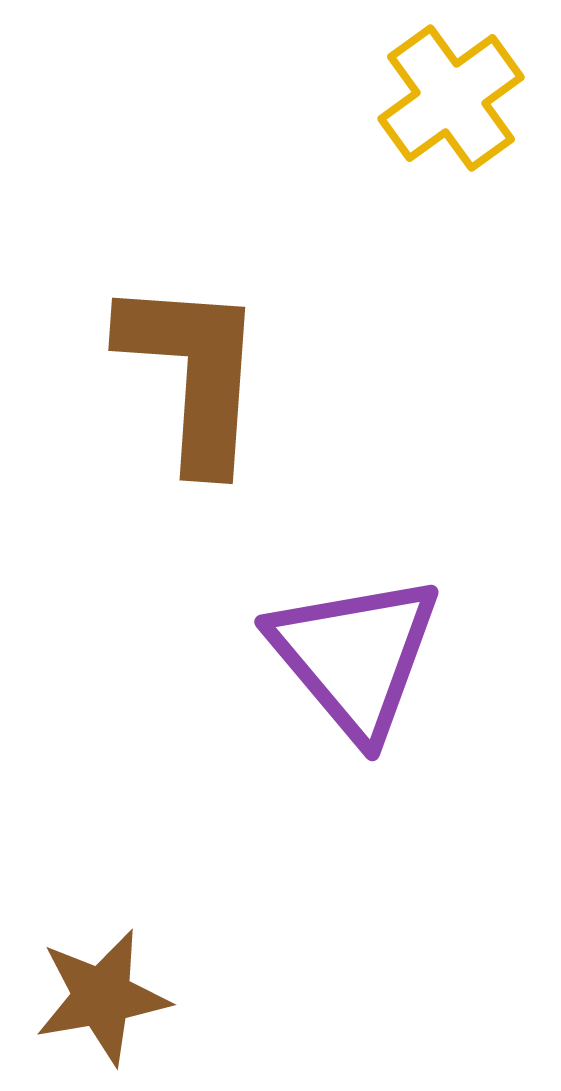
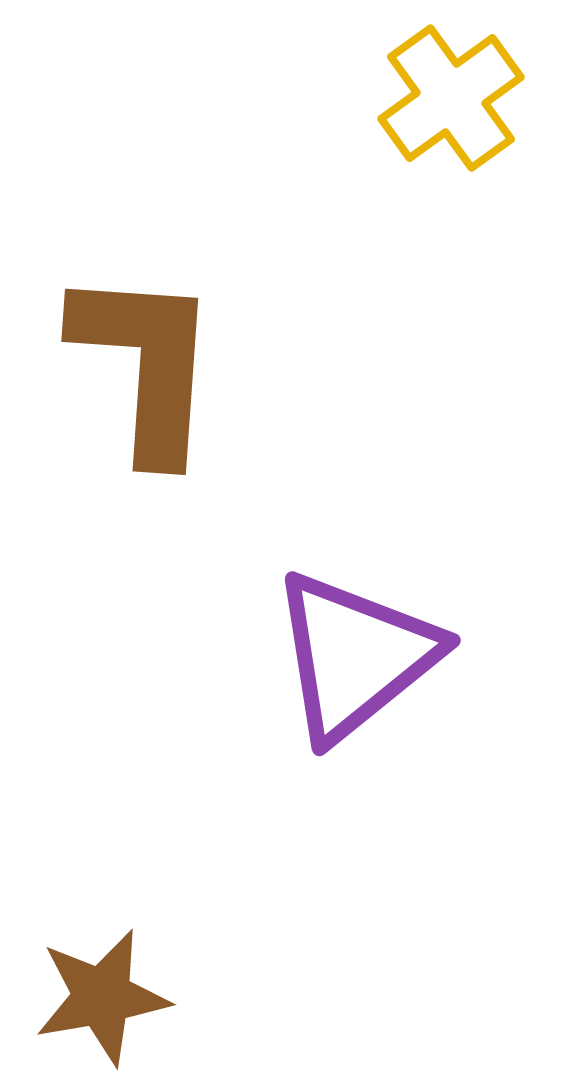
brown L-shape: moved 47 px left, 9 px up
purple triangle: rotated 31 degrees clockwise
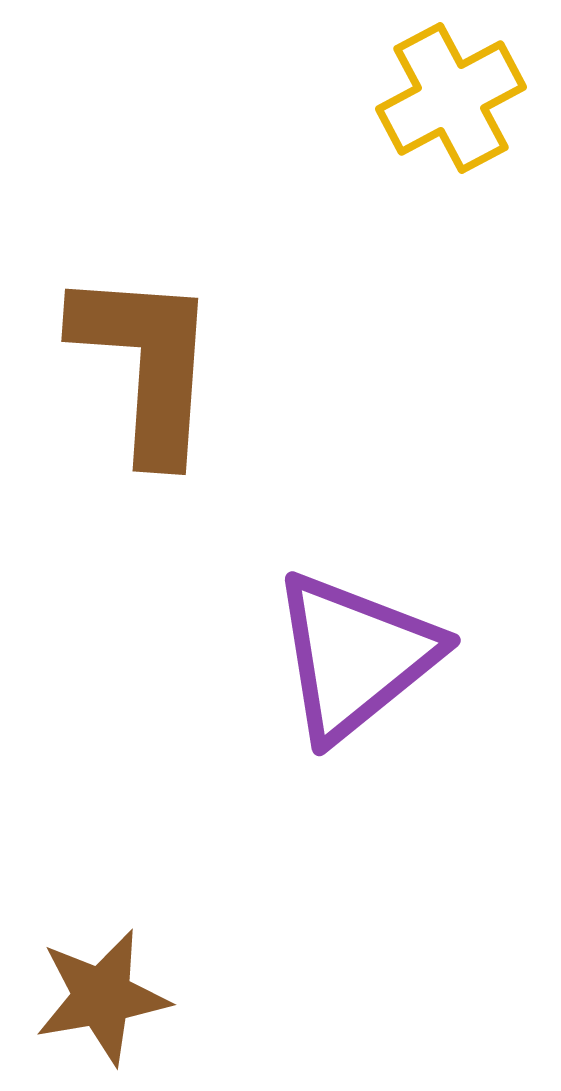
yellow cross: rotated 8 degrees clockwise
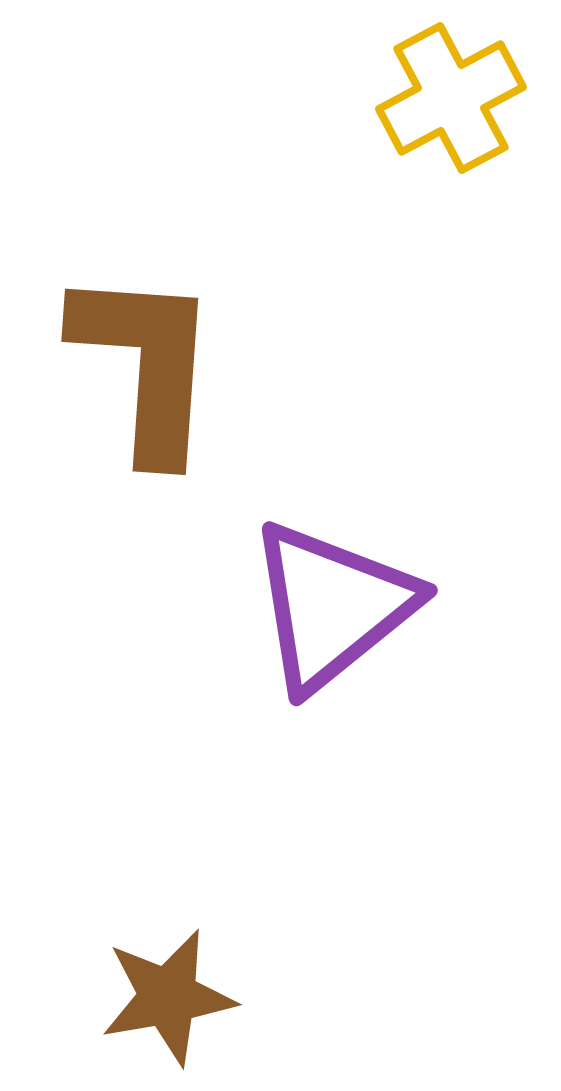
purple triangle: moved 23 px left, 50 px up
brown star: moved 66 px right
